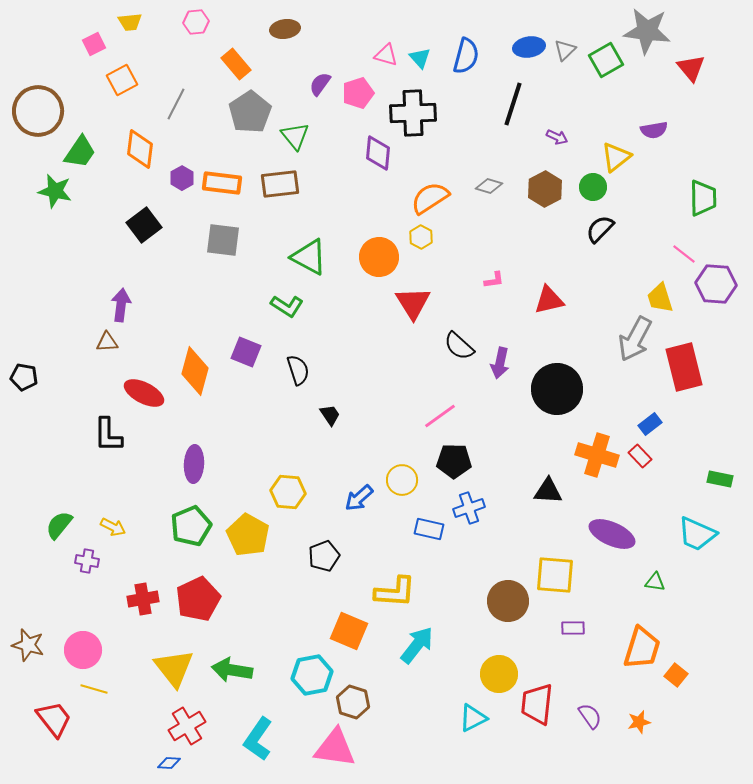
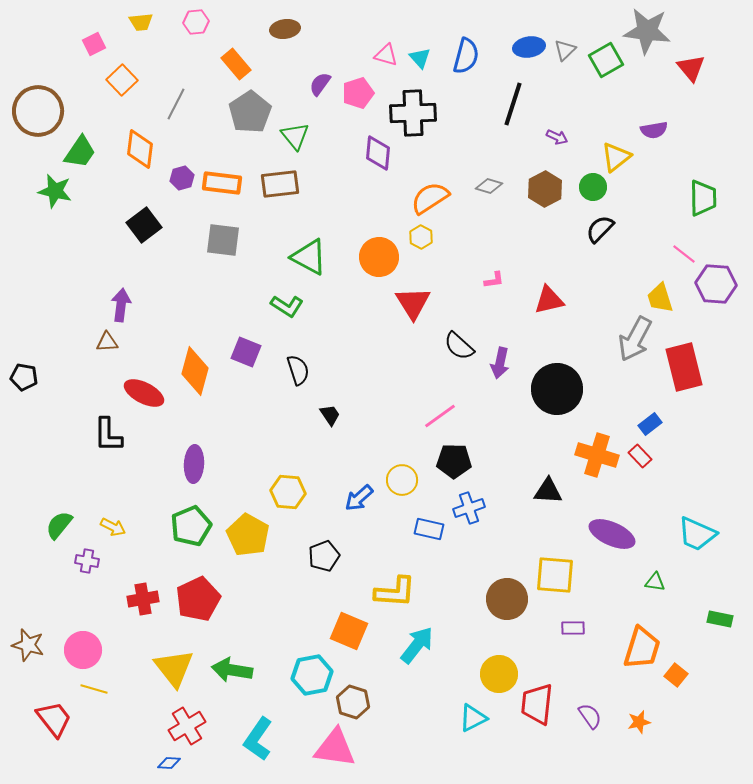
yellow trapezoid at (130, 22): moved 11 px right
orange square at (122, 80): rotated 16 degrees counterclockwise
purple hexagon at (182, 178): rotated 15 degrees clockwise
green rectangle at (720, 479): moved 140 px down
brown circle at (508, 601): moved 1 px left, 2 px up
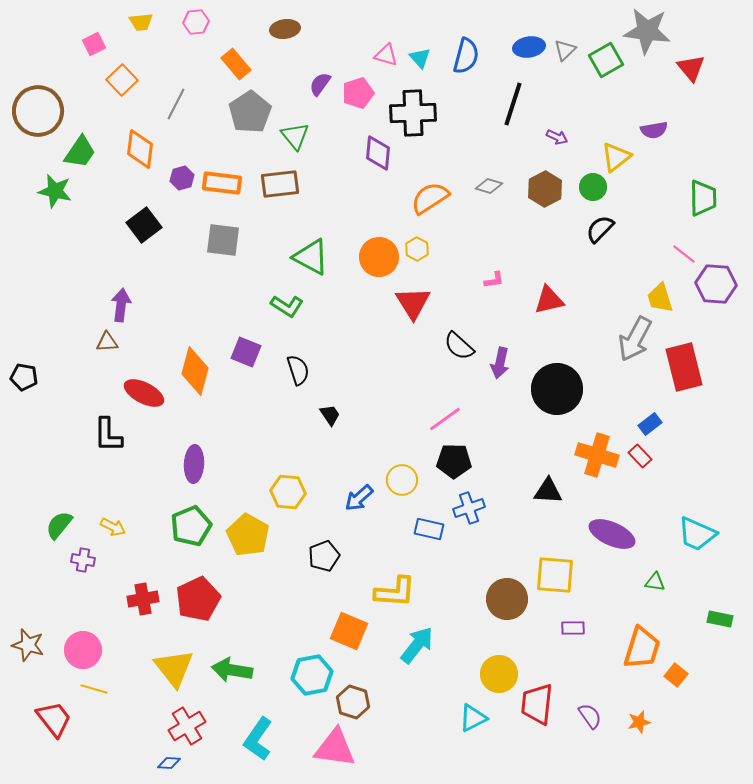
yellow hexagon at (421, 237): moved 4 px left, 12 px down
green triangle at (309, 257): moved 2 px right
pink line at (440, 416): moved 5 px right, 3 px down
purple cross at (87, 561): moved 4 px left, 1 px up
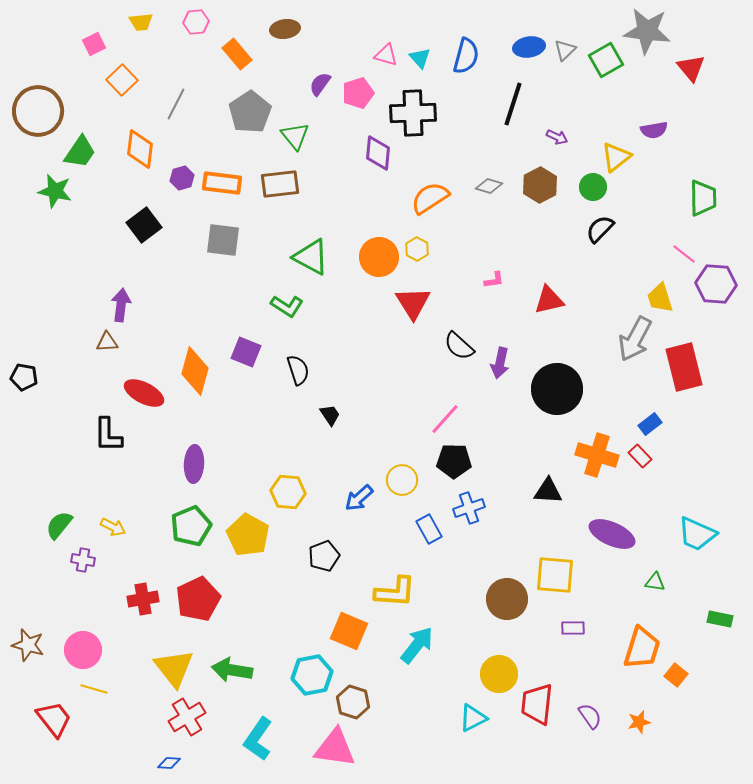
orange rectangle at (236, 64): moved 1 px right, 10 px up
brown hexagon at (545, 189): moved 5 px left, 4 px up
pink line at (445, 419): rotated 12 degrees counterclockwise
blue rectangle at (429, 529): rotated 48 degrees clockwise
red cross at (187, 726): moved 9 px up
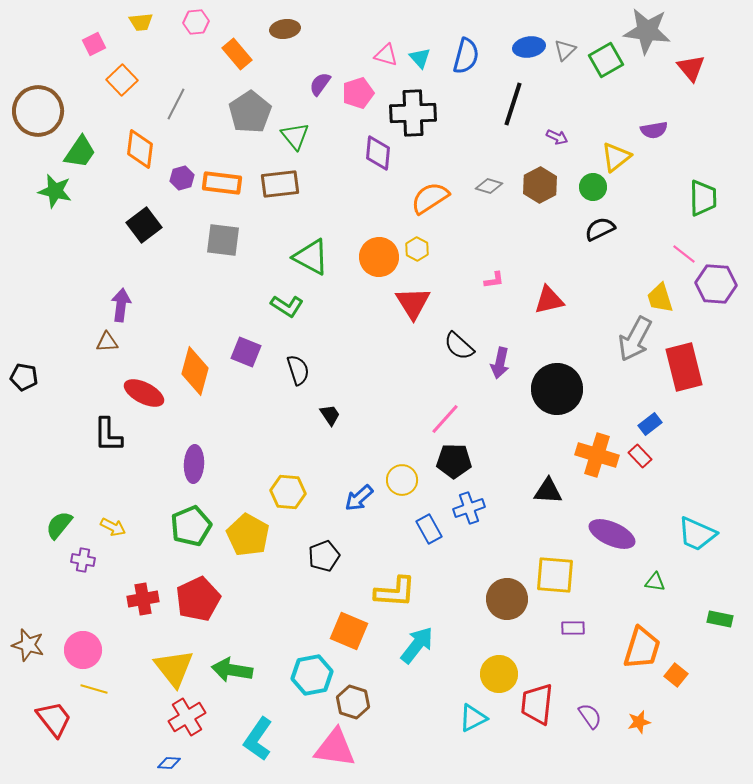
black semicircle at (600, 229): rotated 20 degrees clockwise
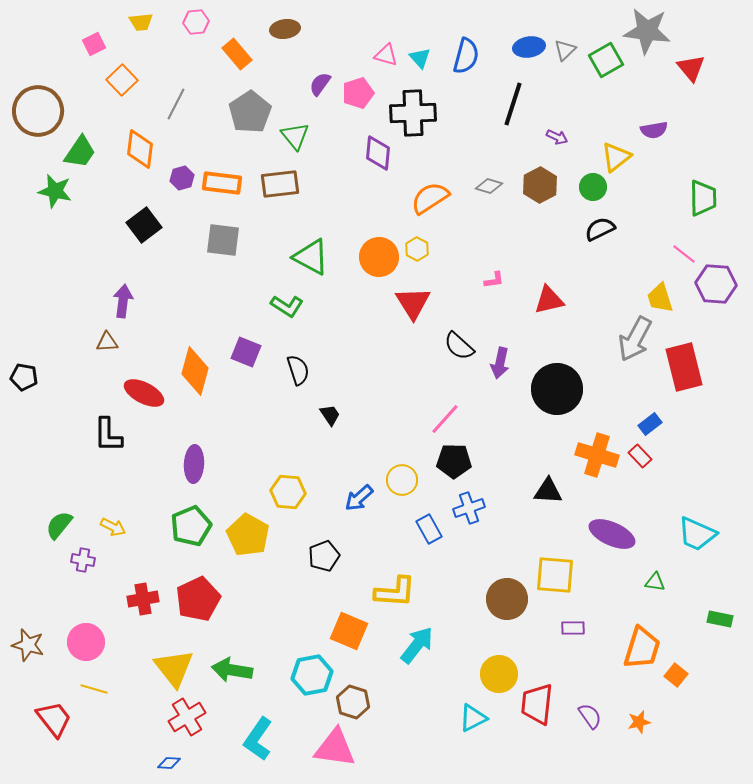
purple arrow at (121, 305): moved 2 px right, 4 px up
pink circle at (83, 650): moved 3 px right, 8 px up
